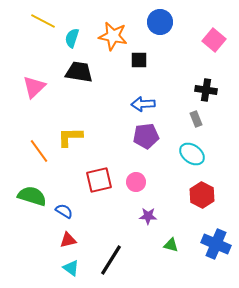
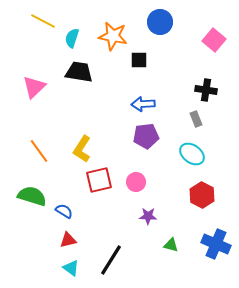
yellow L-shape: moved 12 px right, 12 px down; rotated 56 degrees counterclockwise
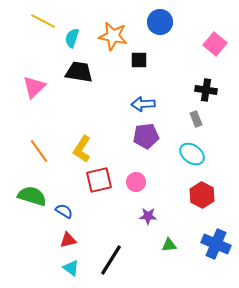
pink square: moved 1 px right, 4 px down
green triangle: moved 2 px left; rotated 21 degrees counterclockwise
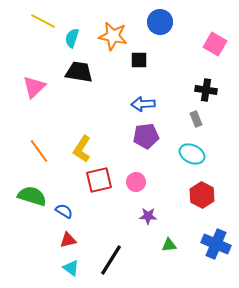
pink square: rotated 10 degrees counterclockwise
cyan ellipse: rotated 10 degrees counterclockwise
